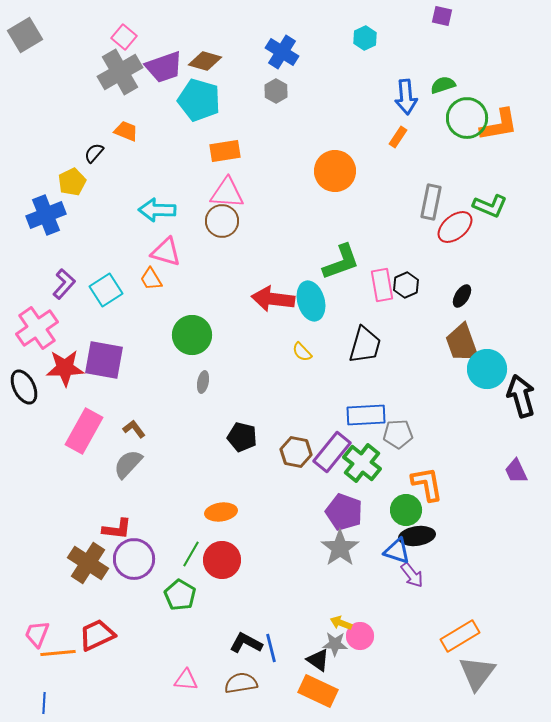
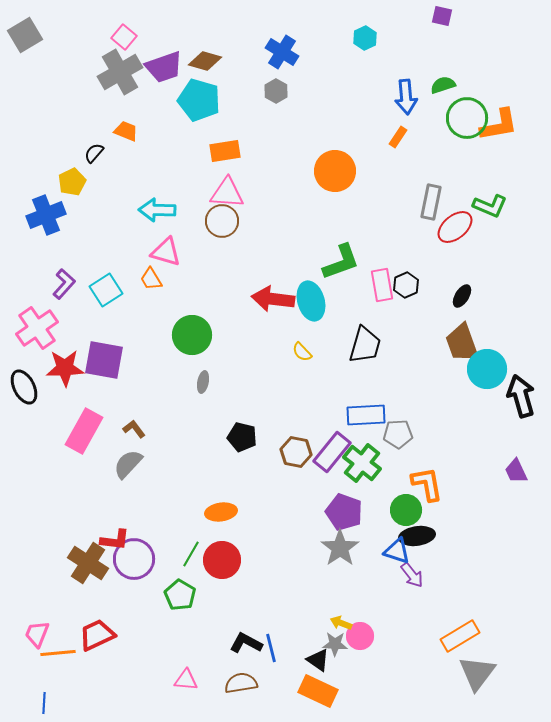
red L-shape at (117, 529): moved 2 px left, 11 px down
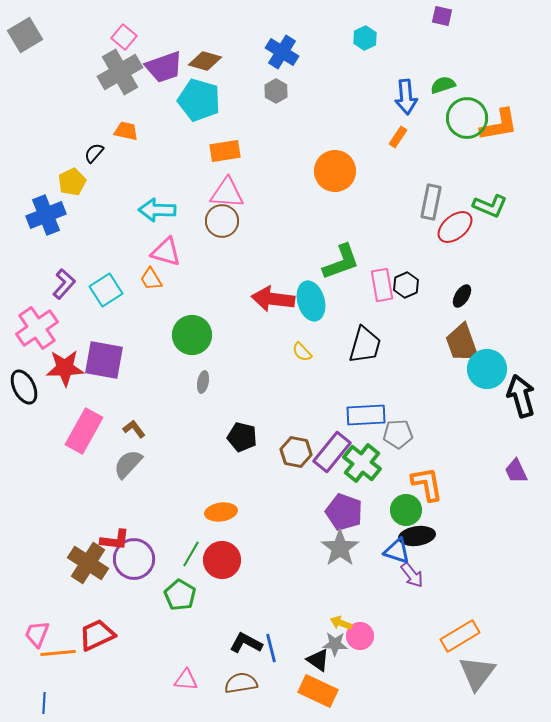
orange trapezoid at (126, 131): rotated 10 degrees counterclockwise
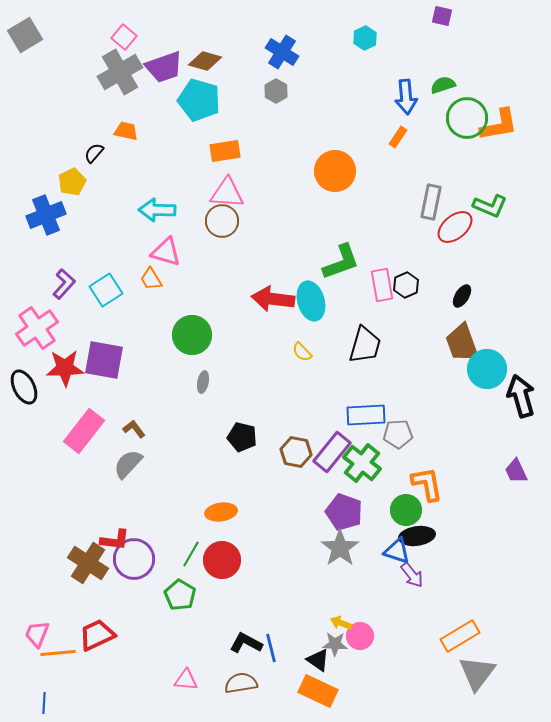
pink rectangle at (84, 431): rotated 9 degrees clockwise
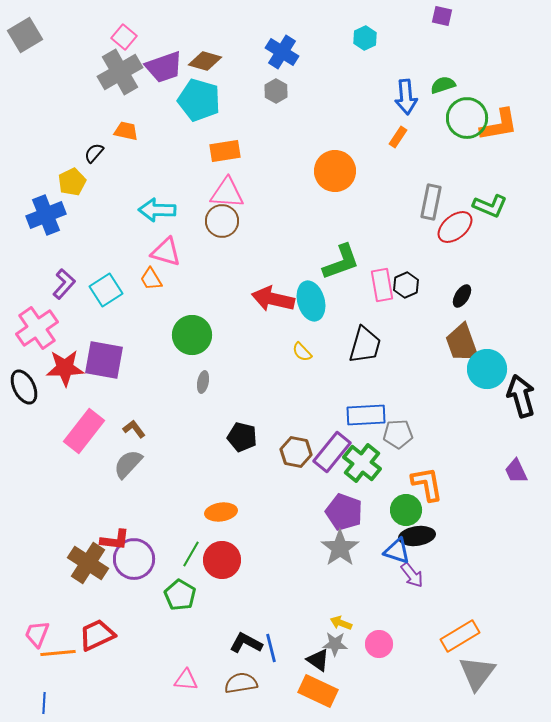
red arrow at (273, 299): rotated 6 degrees clockwise
pink circle at (360, 636): moved 19 px right, 8 px down
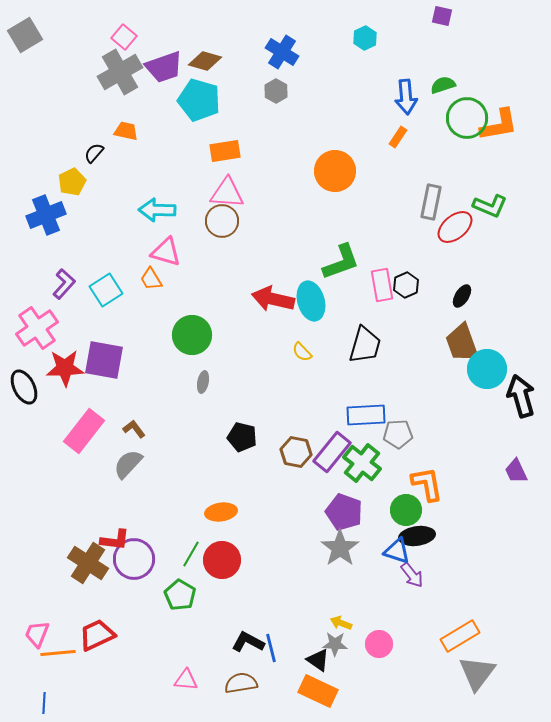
black L-shape at (246, 643): moved 2 px right, 1 px up
